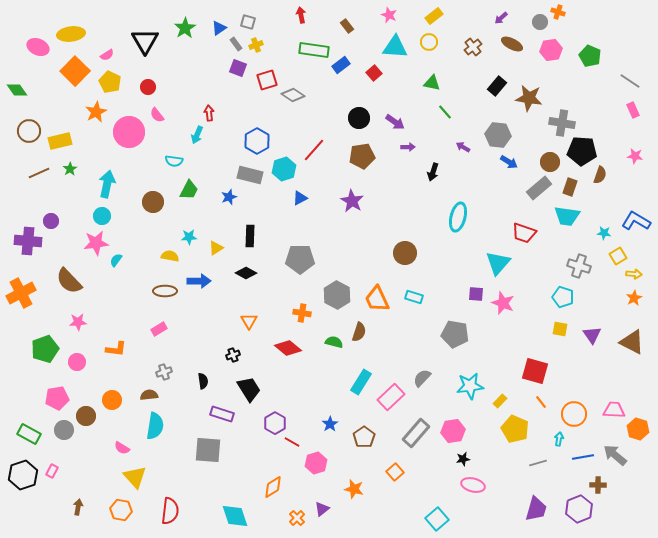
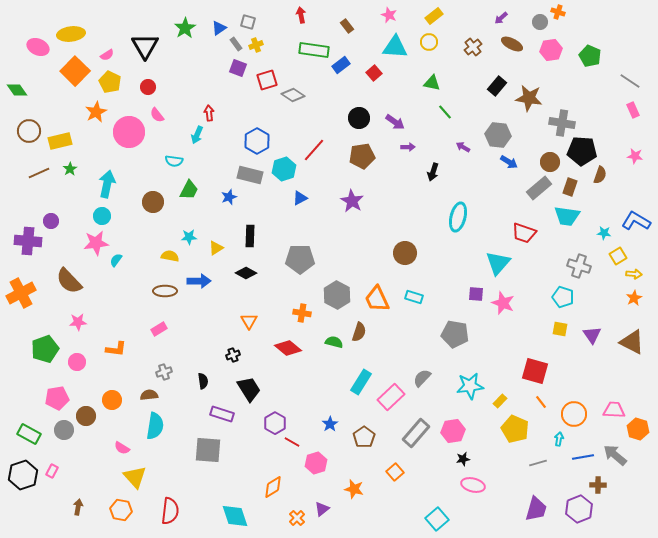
black triangle at (145, 41): moved 5 px down
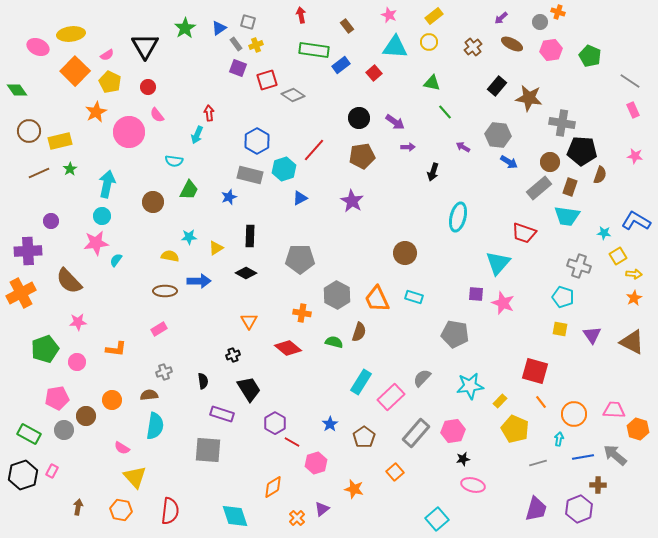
purple cross at (28, 241): moved 10 px down; rotated 8 degrees counterclockwise
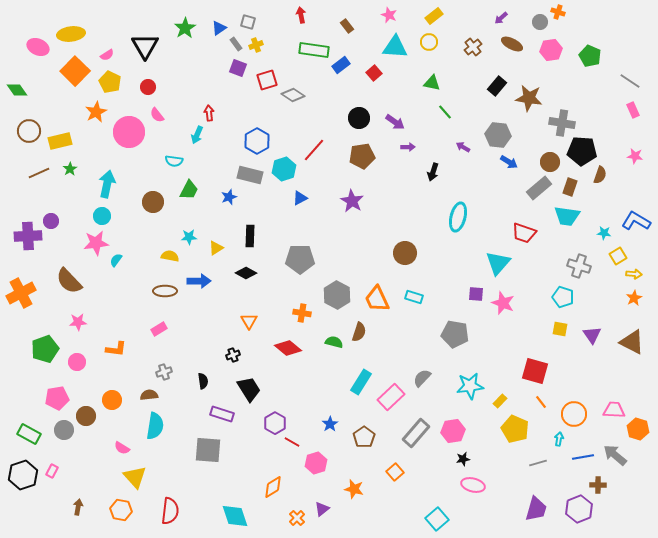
purple cross at (28, 251): moved 15 px up
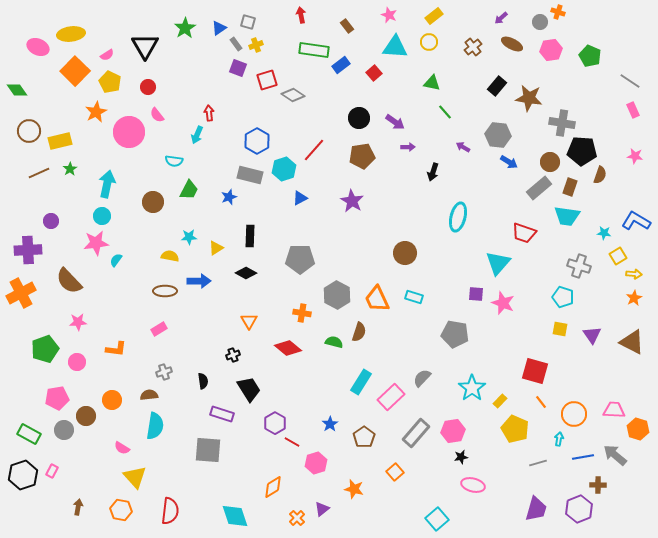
purple cross at (28, 236): moved 14 px down
cyan star at (470, 386): moved 2 px right, 2 px down; rotated 28 degrees counterclockwise
black star at (463, 459): moved 2 px left, 2 px up
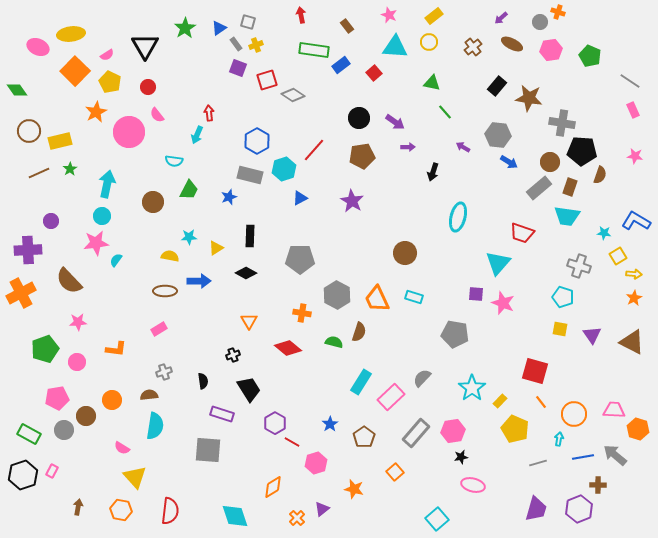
red trapezoid at (524, 233): moved 2 px left
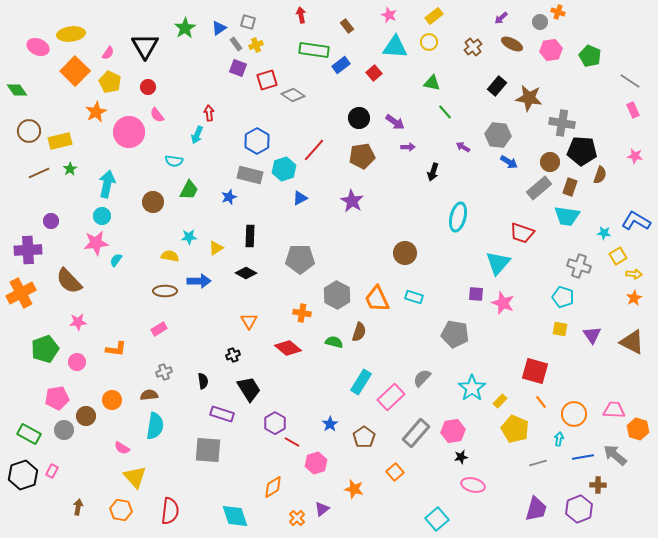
pink semicircle at (107, 55): moved 1 px right, 2 px up; rotated 24 degrees counterclockwise
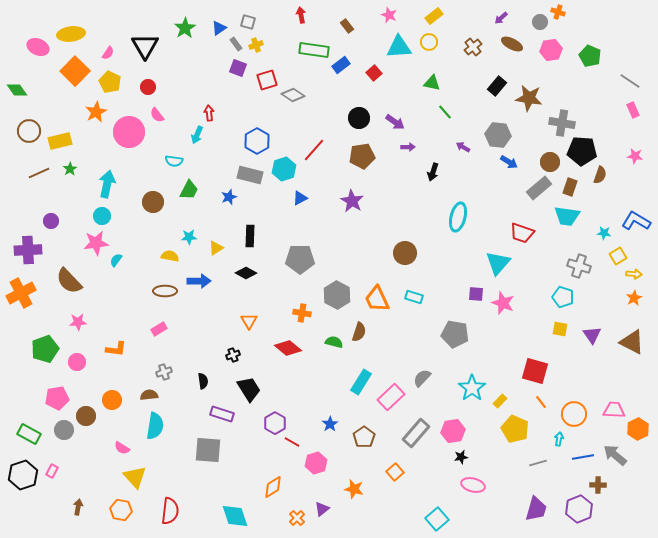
cyan triangle at (395, 47): moved 4 px right; rotated 8 degrees counterclockwise
orange hexagon at (638, 429): rotated 15 degrees clockwise
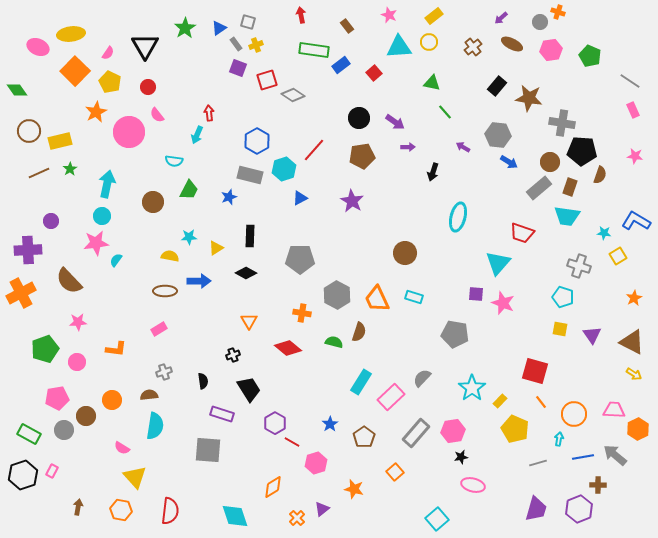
yellow arrow at (634, 274): moved 100 px down; rotated 28 degrees clockwise
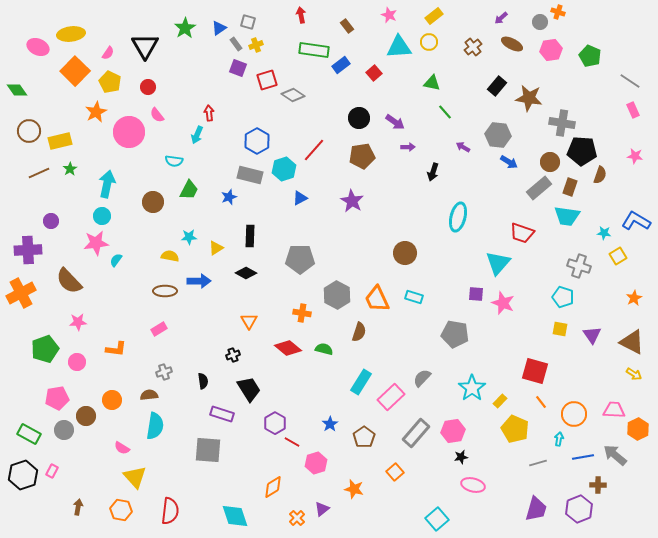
green semicircle at (334, 342): moved 10 px left, 7 px down
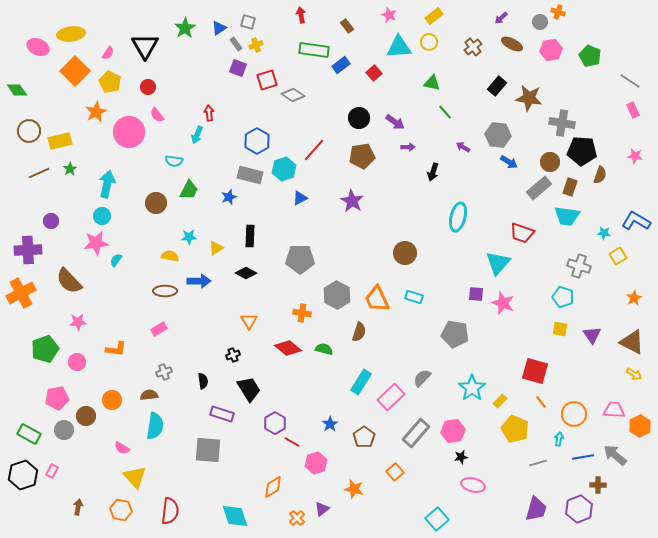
brown circle at (153, 202): moved 3 px right, 1 px down
orange hexagon at (638, 429): moved 2 px right, 3 px up
